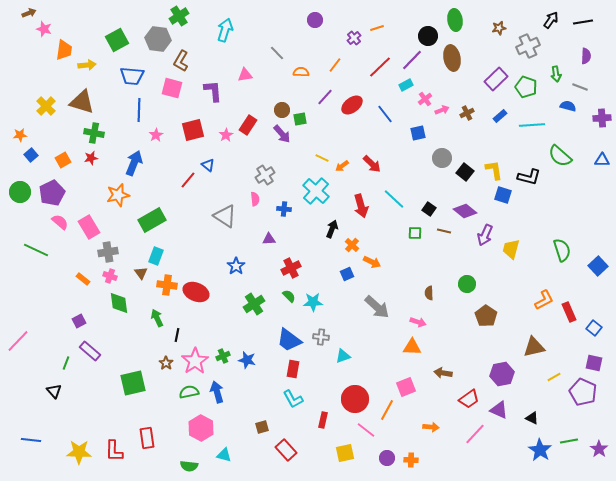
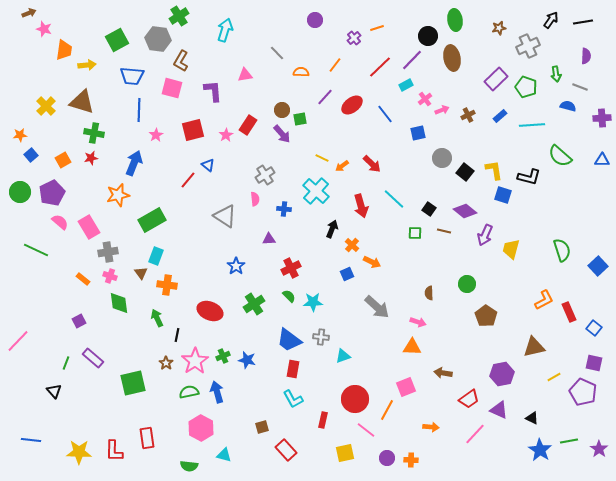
brown cross at (467, 113): moved 1 px right, 2 px down
red ellipse at (196, 292): moved 14 px right, 19 px down
purple rectangle at (90, 351): moved 3 px right, 7 px down
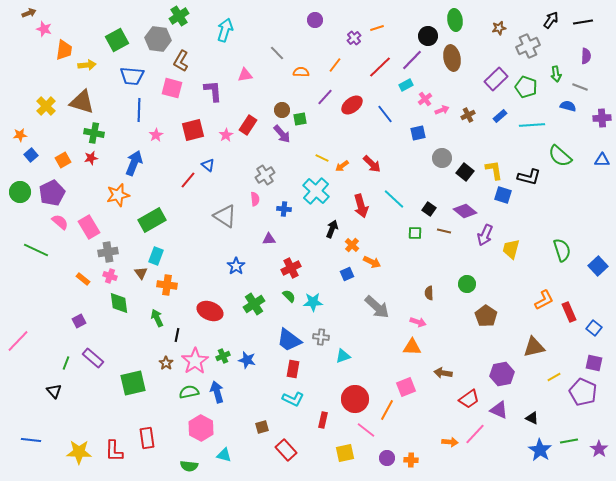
cyan L-shape at (293, 399): rotated 35 degrees counterclockwise
orange arrow at (431, 427): moved 19 px right, 15 px down
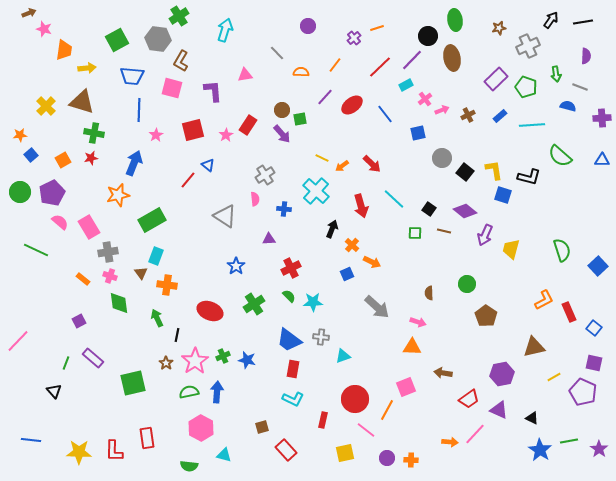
purple circle at (315, 20): moved 7 px left, 6 px down
yellow arrow at (87, 65): moved 3 px down
blue arrow at (217, 392): rotated 20 degrees clockwise
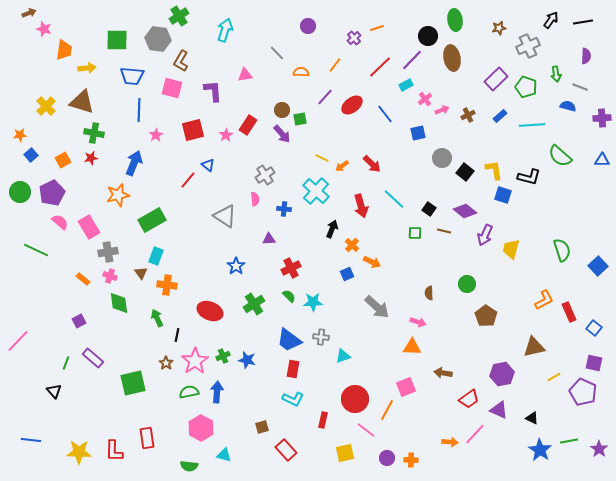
green square at (117, 40): rotated 30 degrees clockwise
